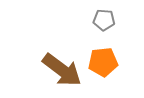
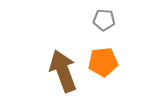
brown arrow: moved 1 px right, 1 px down; rotated 147 degrees counterclockwise
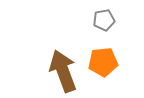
gray pentagon: rotated 15 degrees counterclockwise
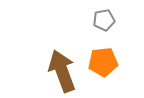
brown arrow: moved 1 px left
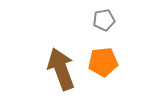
brown arrow: moved 1 px left, 2 px up
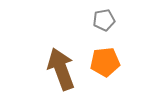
orange pentagon: moved 2 px right
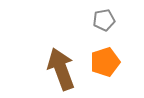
orange pentagon: rotated 12 degrees counterclockwise
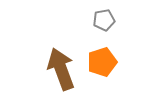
orange pentagon: moved 3 px left
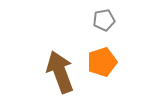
brown arrow: moved 1 px left, 3 px down
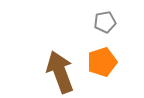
gray pentagon: moved 1 px right, 2 px down
